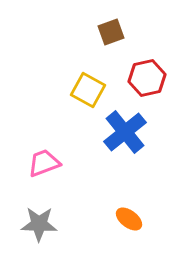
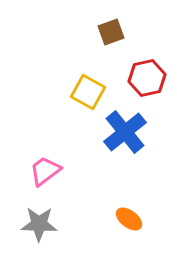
yellow square: moved 2 px down
pink trapezoid: moved 1 px right, 8 px down; rotated 16 degrees counterclockwise
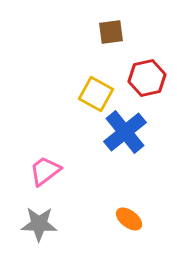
brown square: rotated 12 degrees clockwise
yellow square: moved 8 px right, 2 px down
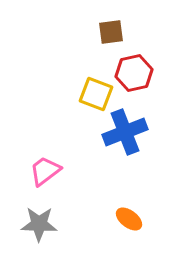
red hexagon: moved 13 px left, 5 px up
yellow square: rotated 8 degrees counterclockwise
blue cross: rotated 18 degrees clockwise
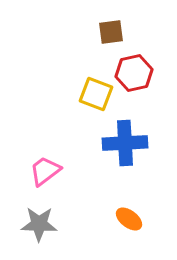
blue cross: moved 11 px down; rotated 18 degrees clockwise
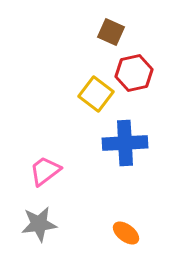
brown square: rotated 32 degrees clockwise
yellow square: rotated 16 degrees clockwise
orange ellipse: moved 3 px left, 14 px down
gray star: rotated 9 degrees counterclockwise
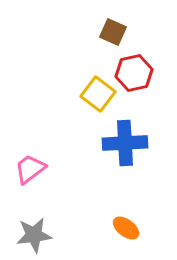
brown square: moved 2 px right
yellow square: moved 2 px right
pink trapezoid: moved 15 px left, 2 px up
gray star: moved 5 px left, 11 px down
orange ellipse: moved 5 px up
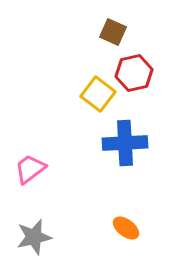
gray star: moved 2 px down; rotated 6 degrees counterclockwise
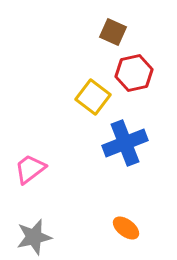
yellow square: moved 5 px left, 3 px down
blue cross: rotated 18 degrees counterclockwise
